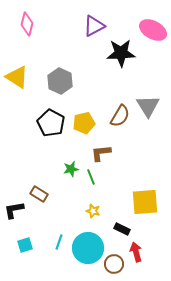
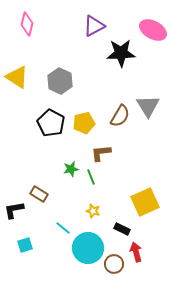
yellow square: rotated 20 degrees counterclockwise
cyan line: moved 4 px right, 14 px up; rotated 70 degrees counterclockwise
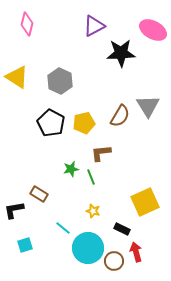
brown circle: moved 3 px up
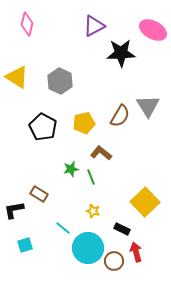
black pentagon: moved 8 px left, 4 px down
brown L-shape: rotated 45 degrees clockwise
yellow square: rotated 20 degrees counterclockwise
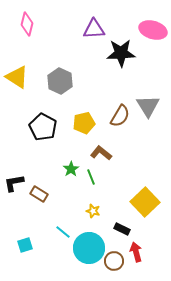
purple triangle: moved 3 px down; rotated 25 degrees clockwise
pink ellipse: rotated 12 degrees counterclockwise
green star: rotated 21 degrees counterclockwise
black L-shape: moved 27 px up
cyan line: moved 4 px down
cyan circle: moved 1 px right
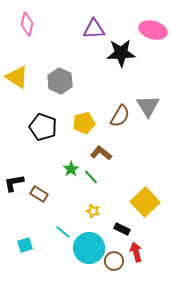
black pentagon: rotated 8 degrees counterclockwise
green line: rotated 21 degrees counterclockwise
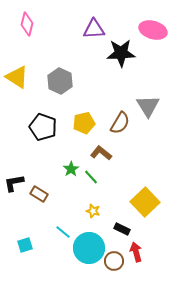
brown semicircle: moved 7 px down
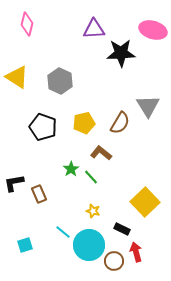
brown rectangle: rotated 36 degrees clockwise
cyan circle: moved 3 px up
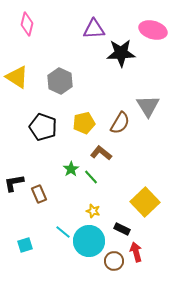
cyan circle: moved 4 px up
